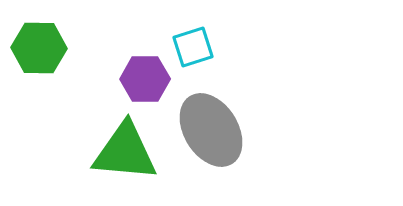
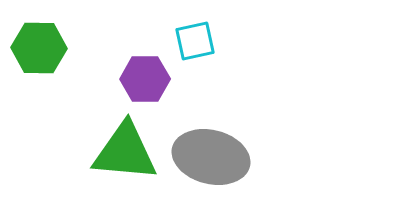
cyan square: moved 2 px right, 6 px up; rotated 6 degrees clockwise
gray ellipse: moved 27 px down; rotated 44 degrees counterclockwise
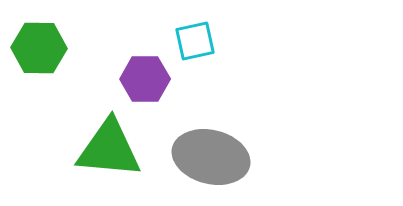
green triangle: moved 16 px left, 3 px up
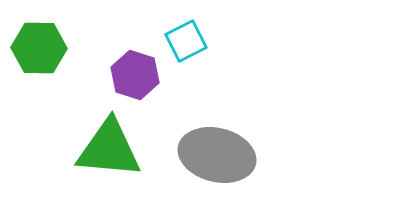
cyan square: moved 9 px left; rotated 15 degrees counterclockwise
purple hexagon: moved 10 px left, 4 px up; rotated 18 degrees clockwise
gray ellipse: moved 6 px right, 2 px up
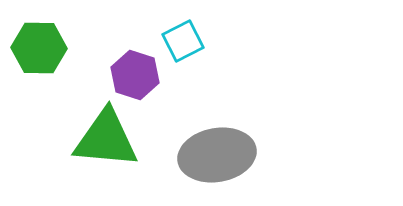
cyan square: moved 3 px left
green triangle: moved 3 px left, 10 px up
gray ellipse: rotated 24 degrees counterclockwise
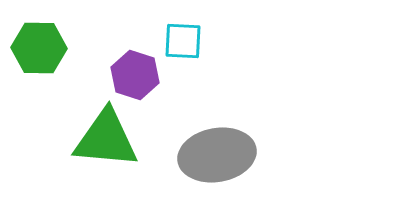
cyan square: rotated 30 degrees clockwise
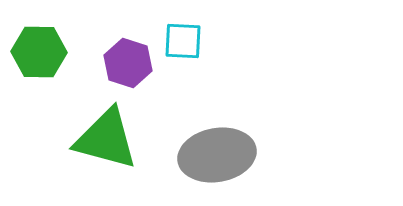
green hexagon: moved 4 px down
purple hexagon: moved 7 px left, 12 px up
green triangle: rotated 10 degrees clockwise
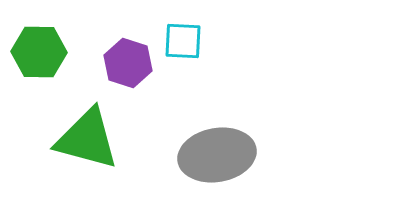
green triangle: moved 19 px left
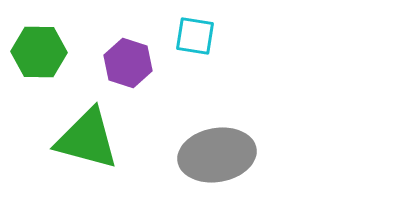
cyan square: moved 12 px right, 5 px up; rotated 6 degrees clockwise
